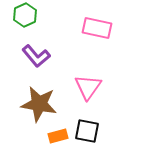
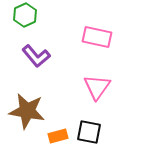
pink rectangle: moved 9 px down
pink triangle: moved 9 px right
brown star: moved 12 px left, 7 px down
black square: moved 2 px right, 1 px down
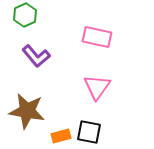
orange rectangle: moved 3 px right
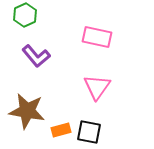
orange rectangle: moved 6 px up
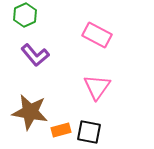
pink rectangle: moved 2 px up; rotated 16 degrees clockwise
purple L-shape: moved 1 px left, 1 px up
brown star: moved 3 px right, 1 px down
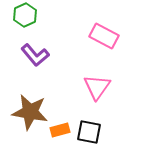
pink rectangle: moved 7 px right, 1 px down
orange rectangle: moved 1 px left
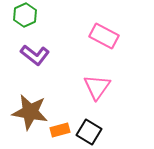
purple L-shape: rotated 12 degrees counterclockwise
black square: rotated 20 degrees clockwise
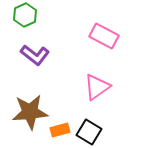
pink triangle: rotated 20 degrees clockwise
brown star: rotated 15 degrees counterclockwise
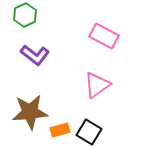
pink triangle: moved 2 px up
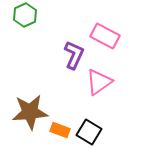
pink rectangle: moved 1 px right
purple L-shape: moved 39 px right; rotated 104 degrees counterclockwise
pink triangle: moved 2 px right, 3 px up
orange rectangle: rotated 36 degrees clockwise
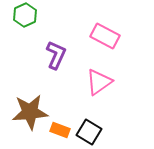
purple L-shape: moved 18 px left
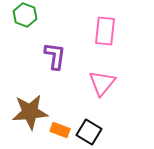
green hexagon: rotated 15 degrees counterclockwise
pink rectangle: moved 5 px up; rotated 68 degrees clockwise
purple L-shape: moved 1 px left, 1 px down; rotated 16 degrees counterclockwise
pink triangle: moved 3 px right, 1 px down; rotated 16 degrees counterclockwise
